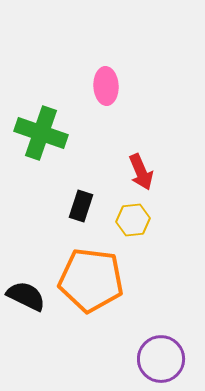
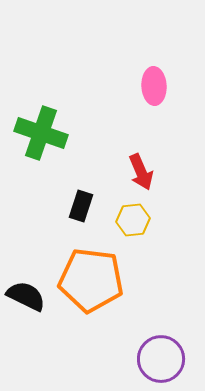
pink ellipse: moved 48 px right
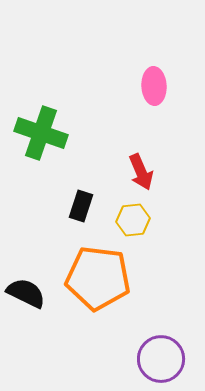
orange pentagon: moved 7 px right, 2 px up
black semicircle: moved 3 px up
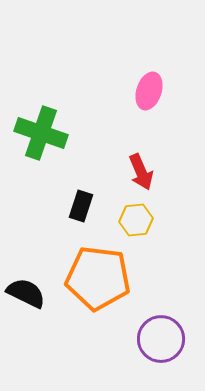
pink ellipse: moved 5 px left, 5 px down; rotated 21 degrees clockwise
yellow hexagon: moved 3 px right
purple circle: moved 20 px up
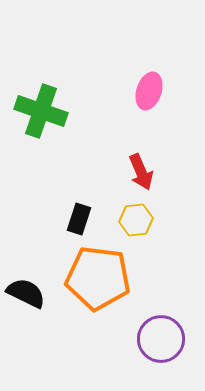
green cross: moved 22 px up
black rectangle: moved 2 px left, 13 px down
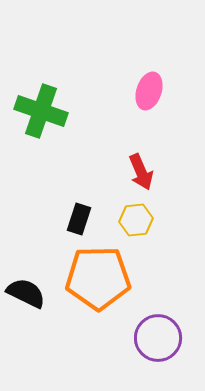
orange pentagon: rotated 8 degrees counterclockwise
purple circle: moved 3 px left, 1 px up
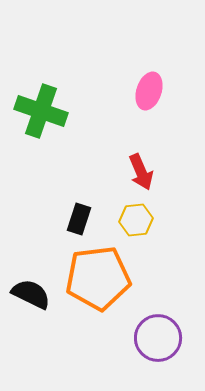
orange pentagon: rotated 6 degrees counterclockwise
black semicircle: moved 5 px right, 1 px down
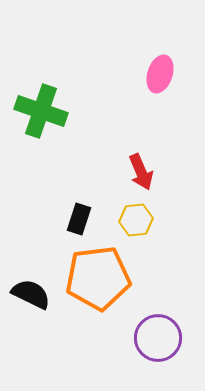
pink ellipse: moved 11 px right, 17 px up
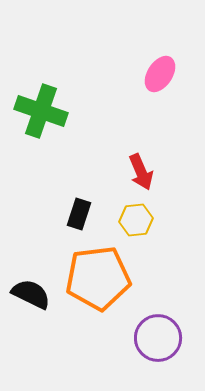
pink ellipse: rotated 15 degrees clockwise
black rectangle: moved 5 px up
